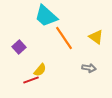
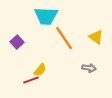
cyan trapezoid: rotated 40 degrees counterclockwise
purple square: moved 2 px left, 5 px up
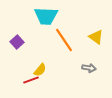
orange line: moved 2 px down
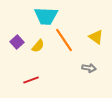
yellow semicircle: moved 2 px left, 24 px up
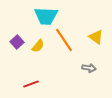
red line: moved 4 px down
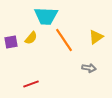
yellow triangle: rotated 49 degrees clockwise
purple square: moved 6 px left; rotated 32 degrees clockwise
yellow semicircle: moved 7 px left, 8 px up
